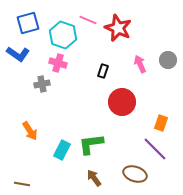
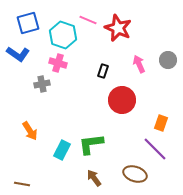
pink arrow: moved 1 px left
red circle: moved 2 px up
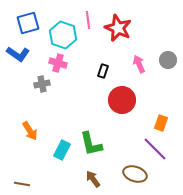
pink line: rotated 60 degrees clockwise
green L-shape: rotated 96 degrees counterclockwise
brown arrow: moved 1 px left, 1 px down
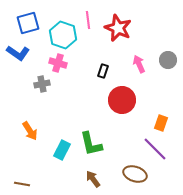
blue L-shape: moved 1 px up
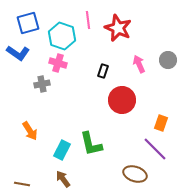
cyan hexagon: moved 1 px left, 1 px down
brown arrow: moved 30 px left
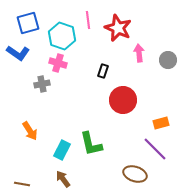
pink arrow: moved 11 px up; rotated 18 degrees clockwise
red circle: moved 1 px right
orange rectangle: rotated 56 degrees clockwise
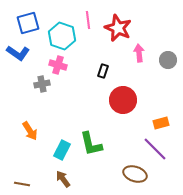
pink cross: moved 2 px down
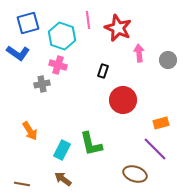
brown arrow: rotated 18 degrees counterclockwise
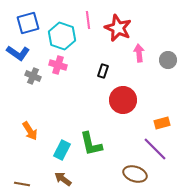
gray cross: moved 9 px left, 8 px up; rotated 35 degrees clockwise
orange rectangle: moved 1 px right
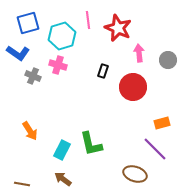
cyan hexagon: rotated 24 degrees clockwise
red circle: moved 10 px right, 13 px up
